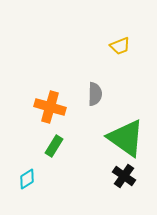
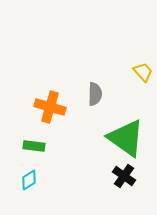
yellow trapezoid: moved 23 px right, 26 px down; rotated 110 degrees counterclockwise
green rectangle: moved 20 px left; rotated 65 degrees clockwise
cyan diamond: moved 2 px right, 1 px down
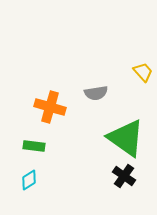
gray semicircle: moved 1 px right, 1 px up; rotated 80 degrees clockwise
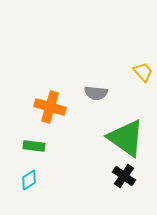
gray semicircle: rotated 15 degrees clockwise
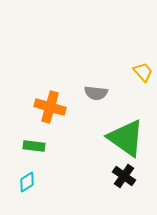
cyan diamond: moved 2 px left, 2 px down
